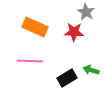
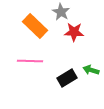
gray star: moved 25 px left
orange rectangle: moved 1 px up; rotated 20 degrees clockwise
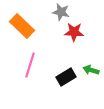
gray star: rotated 18 degrees counterclockwise
orange rectangle: moved 13 px left
pink line: moved 4 px down; rotated 75 degrees counterclockwise
black rectangle: moved 1 px left, 1 px up
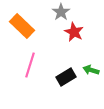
gray star: rotated 24 degrees clockwise
red star: rotated 24 degrees clockwise
